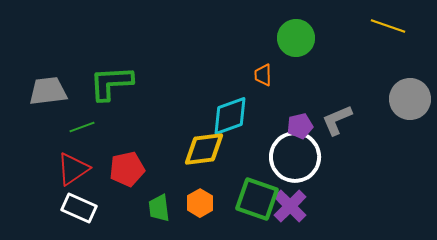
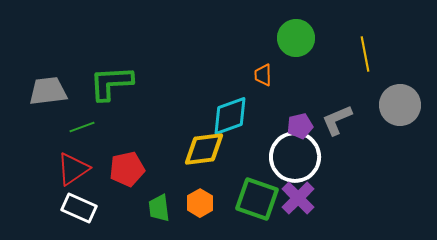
yellow line: moved 23 px left, 28 px down; rotated 60 degrees clockwise
gray circle: moved 10 px left, 6 px down
purple cross: moved 8 px right, 8 px up
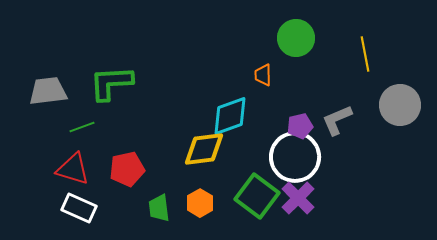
red triangle: rotated 51 degrees clockwise
green square: moved 3 px up; rotated 18 degrees clockwise
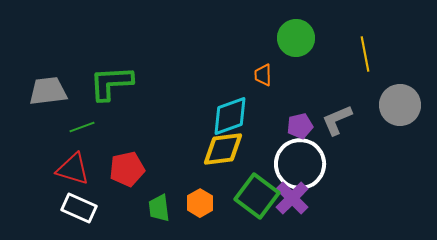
yellow diamond: moved 19 px right
white circle: moved 5 px right, 7 px down
purple cross: moved 6 px left
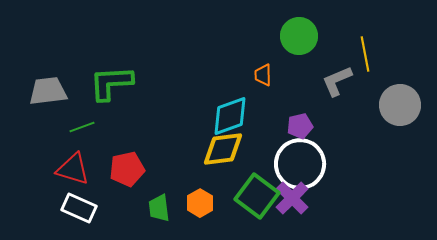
green circle: moved 3 px right, 2 px up
gray L-shape: moved 39 px up
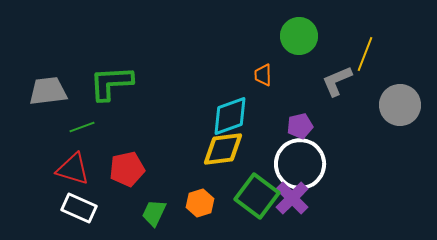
yellow line: rotated 32 degrees clockwise
orange hexagon: rotated 12 degrees clockwise
green trapezoid: moved 5 px left, 5 px down; rotated 32 degrees clockwise
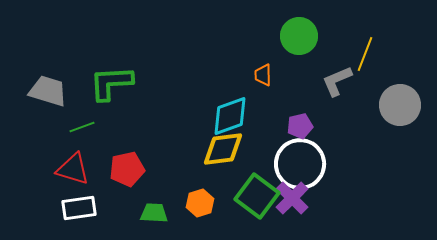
gray trapezoid: rotated 24 degrees clockwise
white rectangle: rotated 32 degrees counterclockwise
green trapezoid: rotated 68 degrees clockwise
